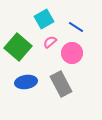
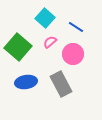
cyan square: moved 1 px right, 1 px up; rotated 18 degrees counterclockwise
pink circle: moved 1 px right, 1 px down
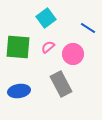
cyan square: moved 1 px right; rotated 12 degrees clockwise
blue line: moved 12 px right, 1 px down
pink semicircle: moved 2 px left, 5 px down
green square: rotated 36 degrees counterclockwise
blue ellipse: moved 7 px left, 9 px down
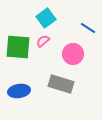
pink semicircle: moved 5 px left, 6 px up
gray rectangle: rotated 45 degrees counterclockwise
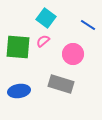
cyan square: rotated 18 degrees counterclockwise
blue line: moved 3 px up
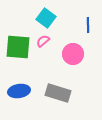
blue line: rotated 56 degrees clockwise
gray rectangle: moved 3 px left, 9 px down
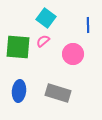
blue ellipse: rotated 75 degrees counterclockwise
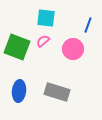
cyan square: rotated 30 degrees counterclockwise
blue line: rotated 21 degrees clockwise
green square: moved 1 px left; rotated 16 degrees clockwise
pink circle: moved 5 px up
gray rectangle: moved 1 px left, 1 px up
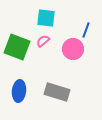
blue line: moved 2 px left, 5 px down
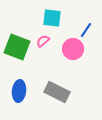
cyan square: moved 6 px right
blue line: rotated 14 degrees clockwise
gray rectangle: rotated 10 degrees clockwise
